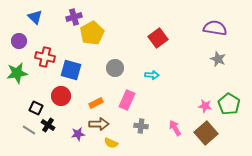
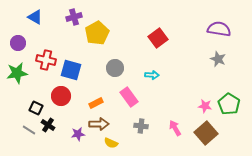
blue triangle: rotated 14 degrees counterclockwise
purple semicircle: moved 4 px right, 1 px down
yellow pentagon: moved 5 px right
purple circle: moved 1 px left, 2 px down
red cross: moved 1 px right, 3 px down
pink rectangle: moved 2 px right, 3 px up; rotated 60 degrees counterclockwise
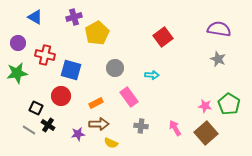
red square: moved 5 px right, 1 px up
red cross: moved 1 px left, 5 px up
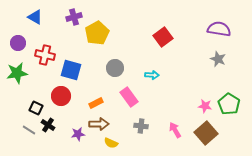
pink arrow: moved 2 px down
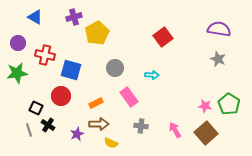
gray line: rotated 40 degrees clockwise
purple star: moved 1 px left; rotated 16 degrees counterclockwise
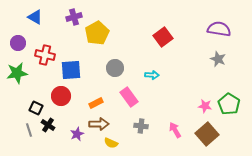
blue square: rotated 20 degrees counterclockwise
brown square: moved 1 px right, 1 px down
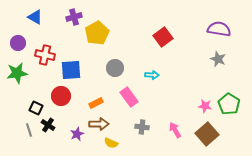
gray cross: moved 1 px right, 1 px down
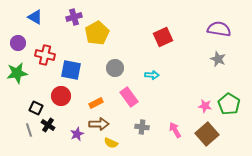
red square: rotated 12 degrees clockwise
blue square: rotated 15 degrees clockwise
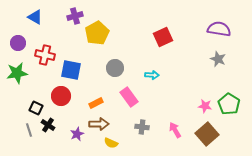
purple cross: moved 1 px right, 1 px up
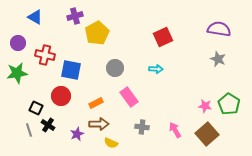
cyan arrow: moved 4 px right, 6 px up
